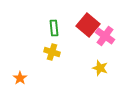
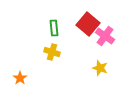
red square: moved 1 px up
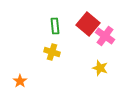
green rectangle: moved 1 px right, 2 px up
orange star: moved 3 px down
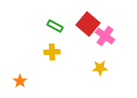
green rectangle: rotated 56 degrees counterclockwise
yellow cross: rotated 21 degrees counterclockwise
yellow star: rotated 21 degrees counterclockwise
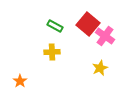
yellow star: rotated 21 degrees counterclockwise
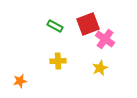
red square: rotated 30 degrees clockwise
pink cross: moved 3 px down
yellow cross: moved 6 px right, 9 px down
orange star: rotated 24 degrees clockwise
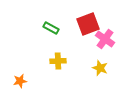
green rectangle: moved 4 px left, 2 px down
yellow star: rotated 28 degrees counterclockwise
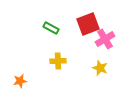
pink cross: rotated 24 degrees clockwise
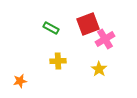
yellow star: moved 1 px left, 1 px down; rotated 14 degrees clockwise
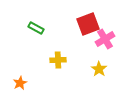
green rectangle: moved 15 px left
yellow cross: moved 1 px up
orange star: moved 2 px down; rotated 16 degrees counterclockwise
